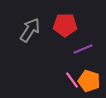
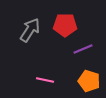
pink line: moved 27 px left; rotated 42 degrees counterclockwise
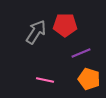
gray arrow: moved 6 px right, 2 px down
purple line: moved 2 px left, 4 px down
orange pentagon: moved 2 px up
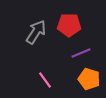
red pentagon: moved 4 px right
pink line: rotated 42 degrees clockwise
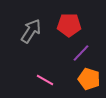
gray arrow: moved 5 px left, 1 px up
purple line: rotated 24 degrees counterclockwise
pink line: rotated 24 degrees counterclockwise
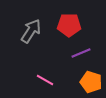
purple line: rotated 24 degrees clockwise
orange pentagon: moved 2 px right, 3 px down
